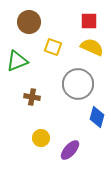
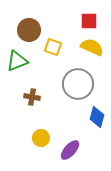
brown circle: moved 8 px down
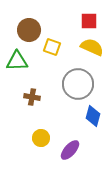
yellow square: moved 1 px left
green triangle: rotated 20 degrees clockwise
blue diamond: moved 4 px left, 1 px up
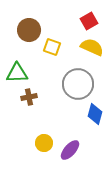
red square: rotated 30 degrees counterclockwise
green triangle: moved 12 px down
brown cross: moved 3 px left; rotated 21 degrees counterclockwise
blue diamond: moved 2 px right, 2 px up
yellow circle: moved 3 px right, 5 px down
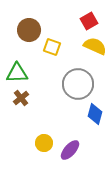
yellow semicircle: moved 3 px right, 1 px up
brown cross: moved 8 px left, 1 px down; rotated 28 degrees counterclockwise
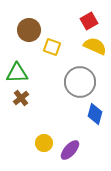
gray circle: moved 2 px right, 2 px up
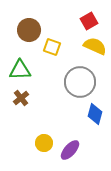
green triangle: moved 3 px right, 3 px up
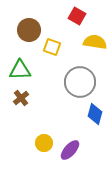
red square: moved 12 px left, 5 px up; rotated 30 degrees counterclockwise
yellow semicircle: moved 4 px up; rotated 15 degrees counterclockwise
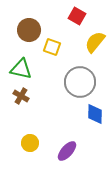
yellow semicircle: rotated 60 degrees counterclockwise
green triangle: moved 1 px right, 1 px up; rotated 15 degrees clockwise
brown cross: moved 2 px up; rotated 21 degrees counterclockwise
blue diamond: rotated 15 degrees counterclockwise
yellow circle: moved 14 px left
purple ellipse: moved 3 px left, 1 px down
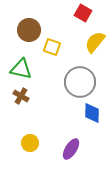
red square: moved 6 px right, 3 px up
blue diamond: moved 3 px left, 1 px up
purple ellipse: moved 4 px right, 2 px up; rotated 10 degrees counterclockwise
